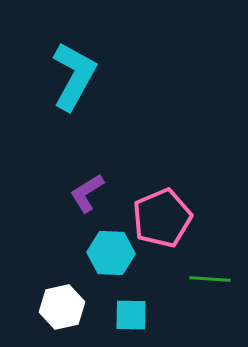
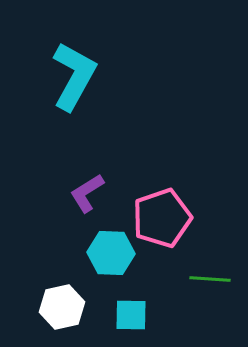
pink pentagon: rotated 4 degrees clockwise
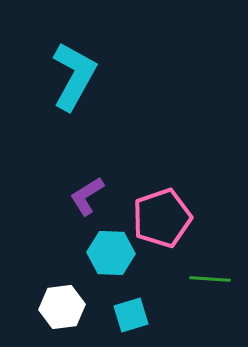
purple L-shape: moved 3 px down
white hexagon: rotated 6 degrees clockwise
cyan square: rotated 18 degrees counterclockwise
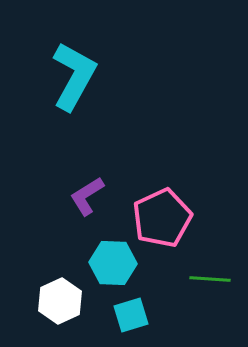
pink pentagon: rotated 6 degrees counterclockwise
cyan hexagon: moved 2 px right, 10 px down
white hexagon: moved 2 px left, 6 px up; rotated 18 degrees counterclockwise
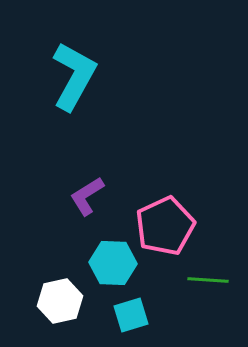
pink pentagon: moved 3 px right, 8 px down
green line: moved 2 px left, 1 px down
white hexagon: rotated 12 degrees clockwise
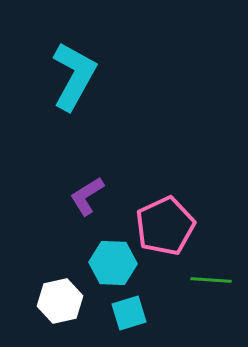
green line: moved 3 px right
cyan square: moved 2 px left, 2 px up
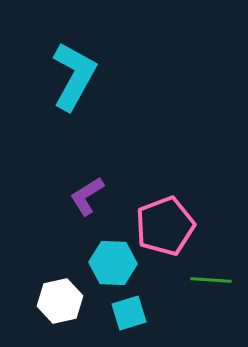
pink pentagon: rotated 4 degrees clockwise
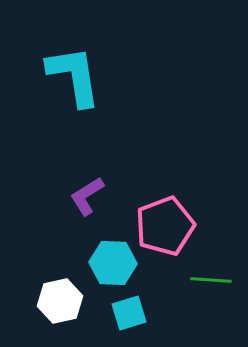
cyan L-shape: rotated 38 degrees counterclockwise
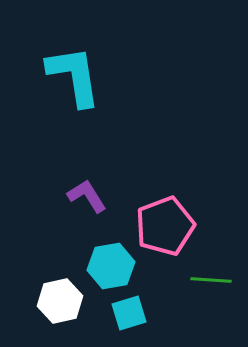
purple L-shape: rotated 90 degrees clockwise
cyan hexagon: moved 2 px left, 3 px down; rotated 12 degrees counterclockwise
